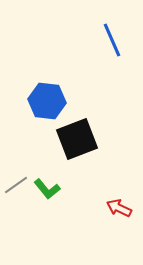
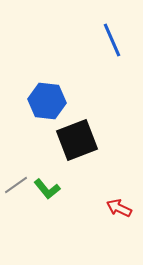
black square: moved 1 px down
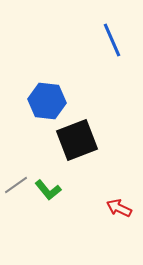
green L-shape: moved 1 px right, 1 px down
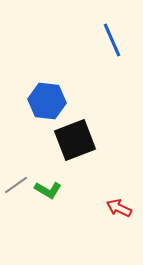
black square: moved 2 px left
green L-shape: rotated 20 degrees counterclockwise
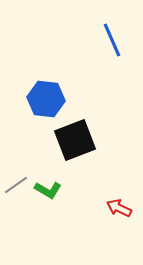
blue hexagon: moved 1 px left, 2 px up
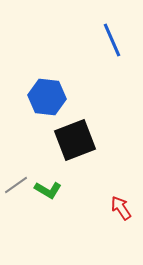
blue hexagon: moved 1 px right, 2 px up
red arrow: moved 2 px right; rotated 30 degrees clockwise
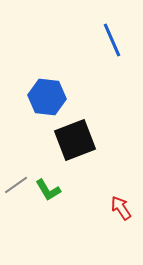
green L-shape: rotated 28 degrees clockwise
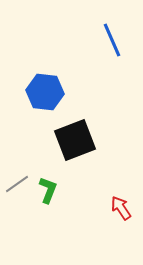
blue hexagon: moved 2 px left, 5 px up
gray line: moved 1 px right, 1 px up
green L-shape: rotated 128 degrees counterclockwise
